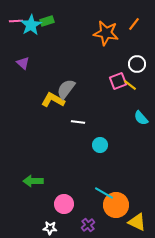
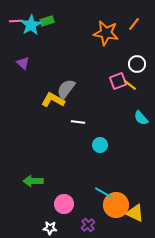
yellow triangle: moved 2 px left, 9 px up
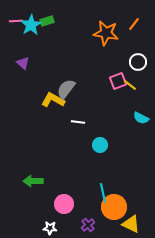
white circle: moved 1 px right, 2 px up
cyan semicircle: rotated 21 degrees counterclockwise
cyan line: moved 1 px left; rotated 48 degrees clockwise
orange circle: moved 2 px left, 2 px down
yellow triangle: moved 4 px left, 11 px down
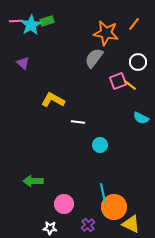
gray semicircle: moved 28 px right, 31 px up
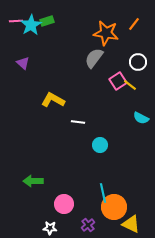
pink square: rotated 12 degrees counterclockwise
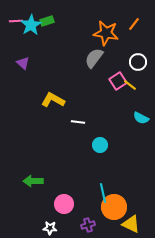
purple cross: rotated 24 degrees clockwise
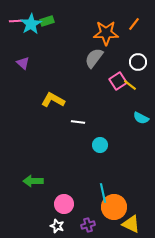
cyan star: moved 1 px up
orange star: rotated 10 degrees counterclockwise
white star: moved 7 px right, 2 px up; rotated 16 degrees clockwise
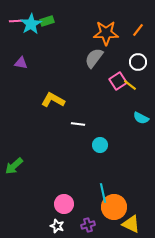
orange line: moved 4 px right, 6 px down
purple triangle: moved 2 px left; rotated 32 degrees counterclockwise
white line: moved 2 px down
green arrow: moved 19 px left, 15 px up; rotated 42 degrees counterclockwise
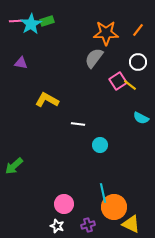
yellow L-shape: moved 6 px left
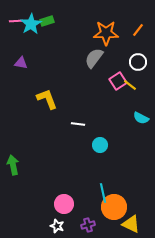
yellow L-shape: moved 1 px up; rotated 40 degrees clockwise
green arrow: moved 1 px left, 1 px up; rotated 120 degrees clockwise
